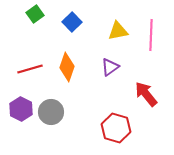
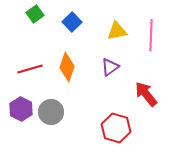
yellow triangle: moved 1 px left
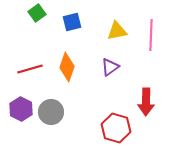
green square: moved 2 px right, 1 px up
blue square: rotated 30 degrees clockwise
red arrow: moved 8 px down; rotated 140 degrees counterclockwise
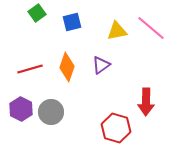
pink line: moved 7 px up; rotated 52 degrees counterclockwise
purple triangle: moved 9 px left, 2 px up
